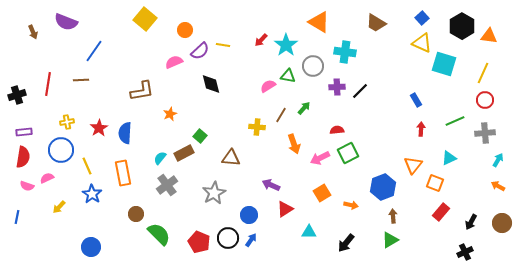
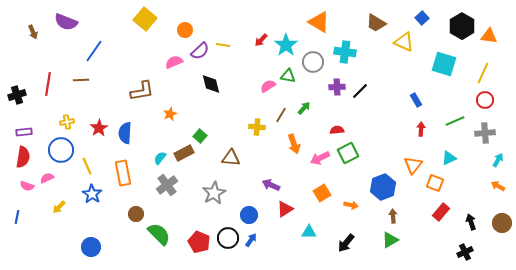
yellow triangle at (422, 43): moved 18 px left, 1 px up
gray circle at (313, 66): moved 4 px up
black arrow at (471, 222): rotated 133 degrees clockwise
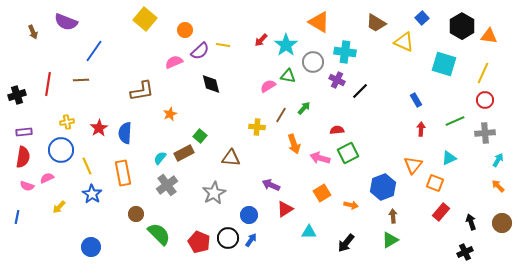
purple cross at (337, 87): moved 7 px up; rotated 28 degrees clockwise
pink arrow at (320, 158): rotated 42 degrees clockwise
orange arrow at (498, 186): rotated 16 degrees clockwise
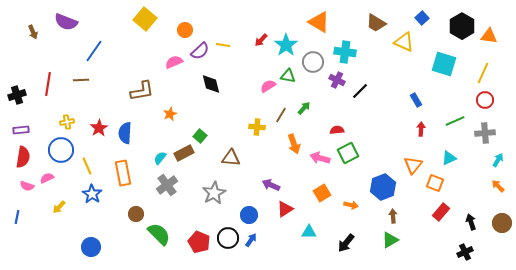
purple rectangle at (24, 132): moved 3 px left, 2 px up
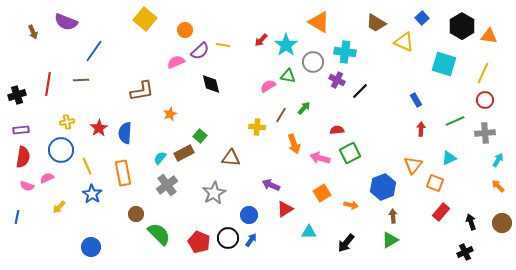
pink semicircle at (174, 62): moved 2 px right
green square at (348, 153): moved 2 px right
